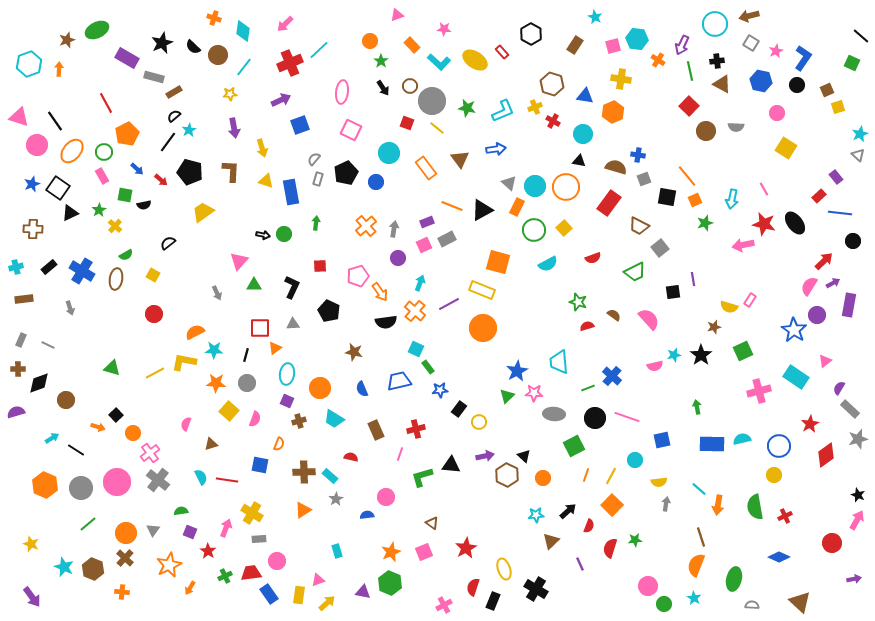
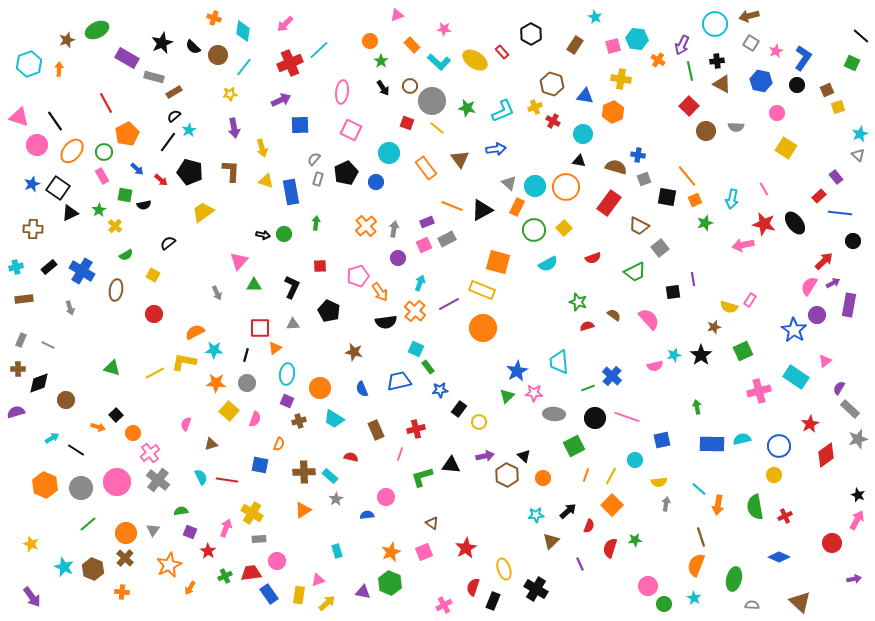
blue square at (300, 125): rotated 18 degrees clockwise
brown ellipse at (116, 279): moved 11 px down
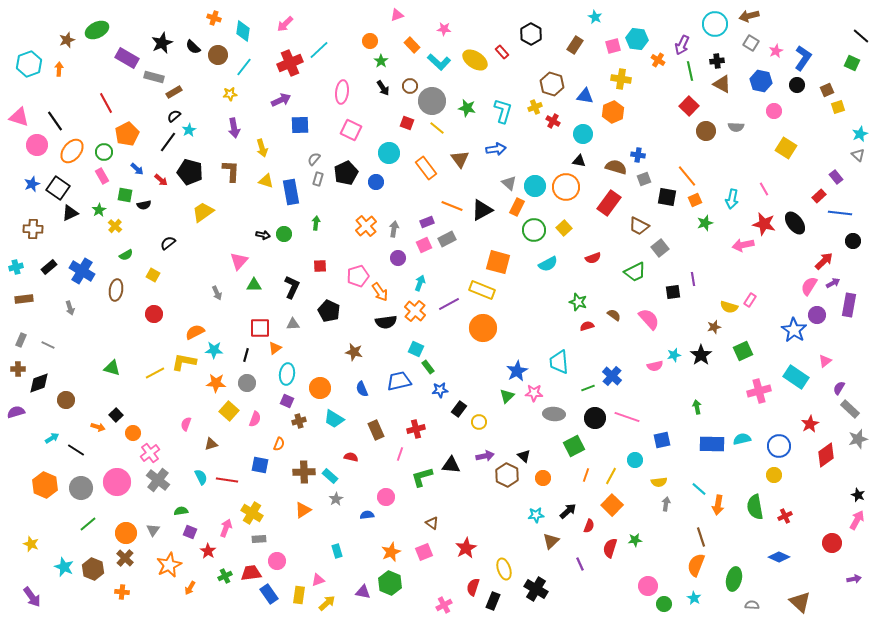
cyan L-shape at (503, 111): rotated 50 degrees counterclockwise
pink circle at (777, 113): moved 3 px left, 2 px up
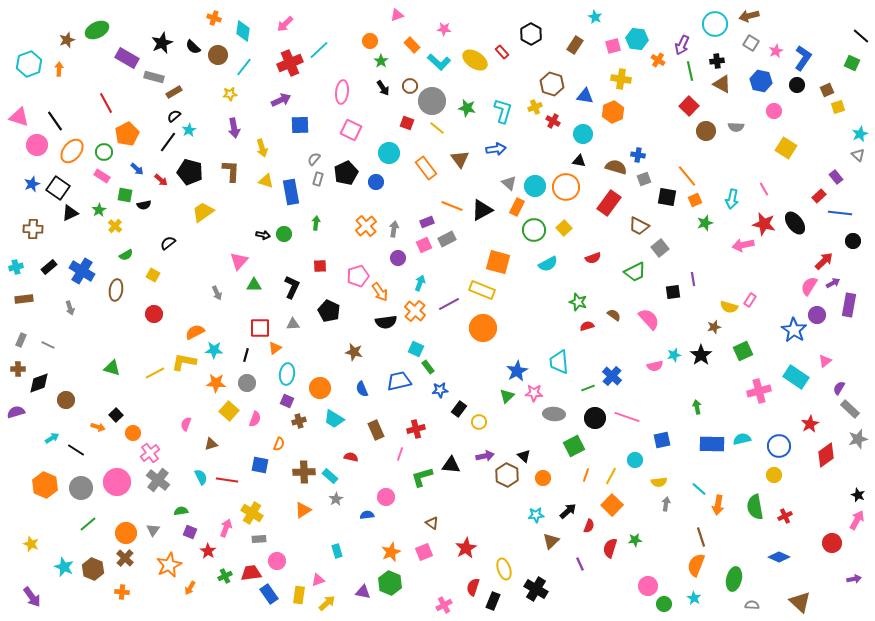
pink rectangle at (102, 176): rotated 28 degrees counterclockwise
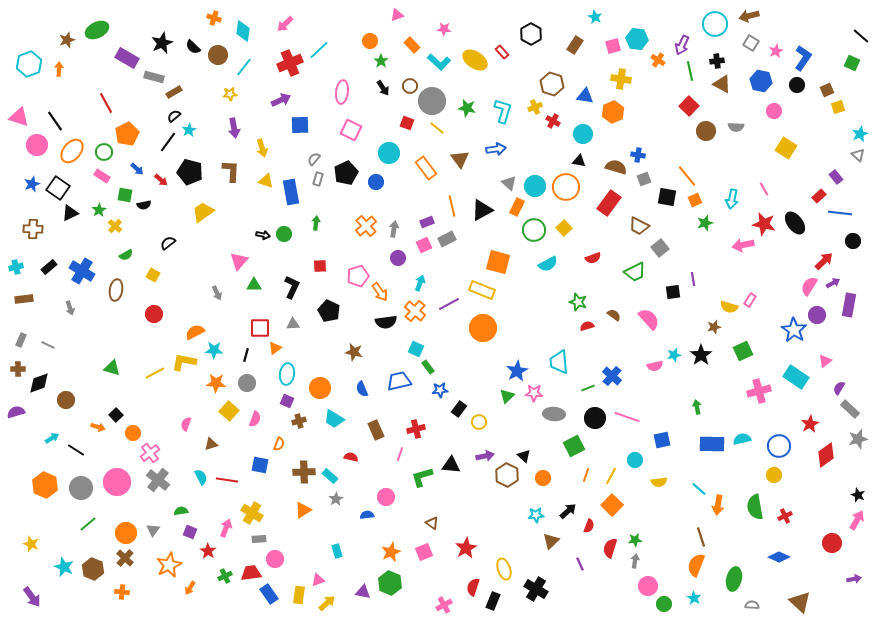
orange line at (452, 206): rotated 55 degrees clockwise
gray arrow at (666, 504): moved 31 px left, 57 px down
pink circle at (277, 561): moved 2 px left, 2 px up
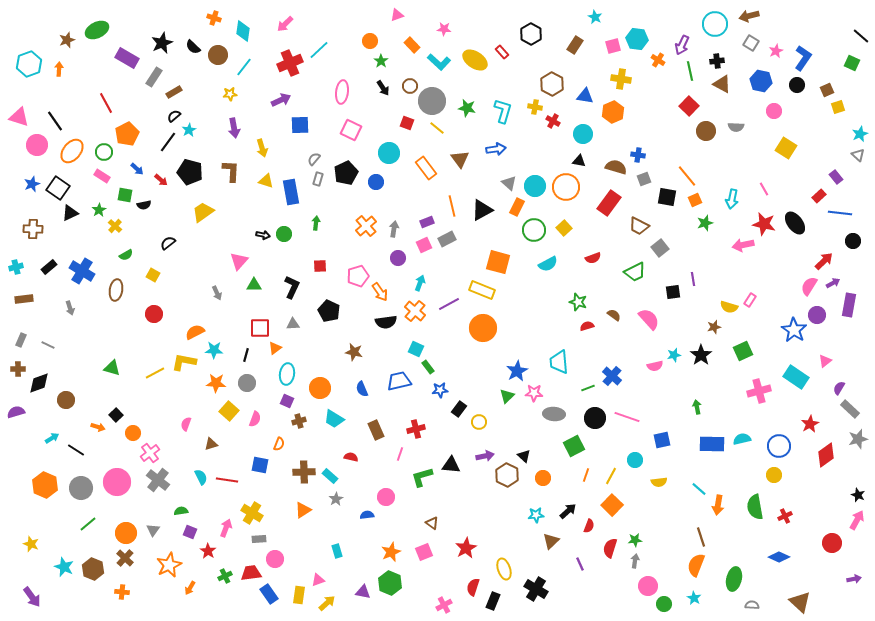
gray rectangle at (154, 77): rotated 72 degrees counterclockwise
brown hexagon at (552, 84): rotated 10 degrees clockwise
yellow cross at (535, 107): rotated 32 degrees clockwise
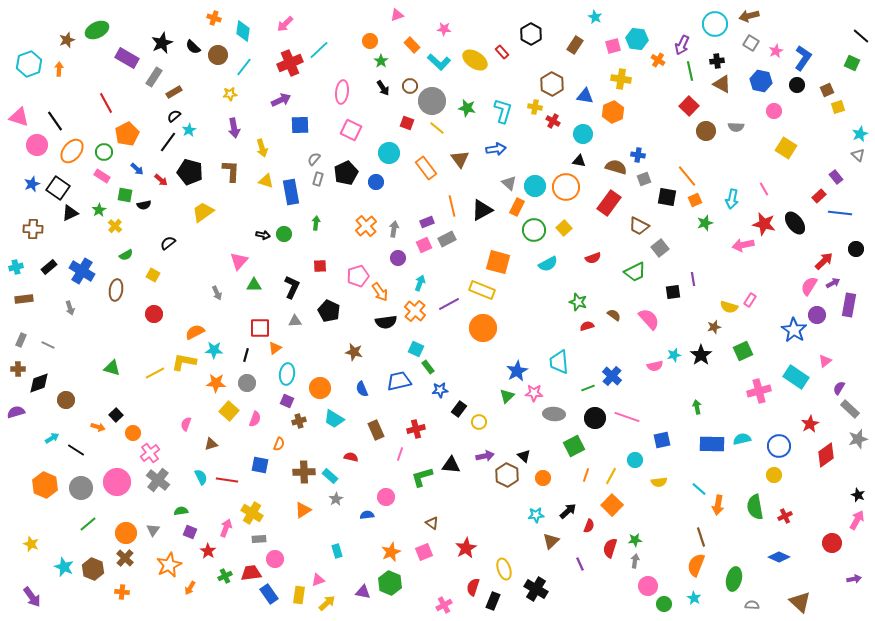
black circle at (853, 241): moved 3 px right, 8 px down
gray triangle at (293, 324): moved 2 px right, 3 px up
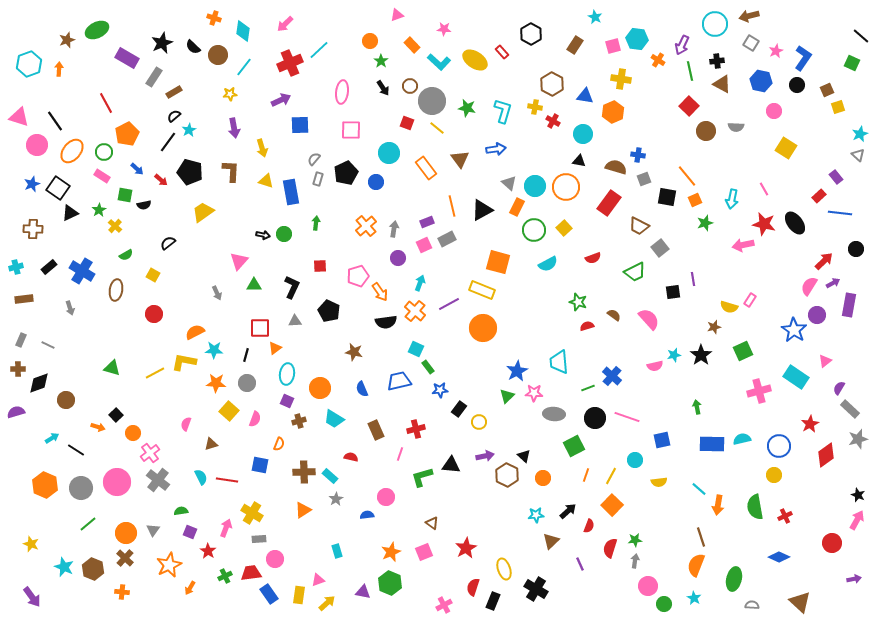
pink square at (351, 130): rotated 25 degrees counterclockwise
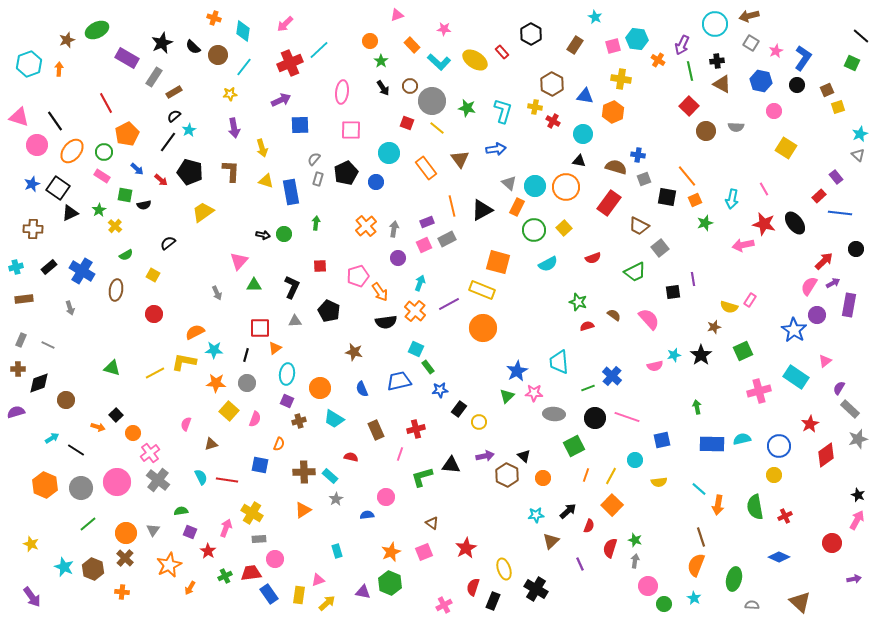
green star at (635, 540): rotated 24 degrees clockwise
